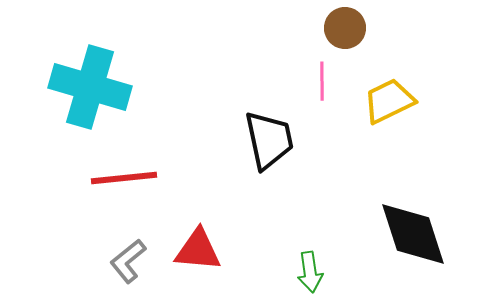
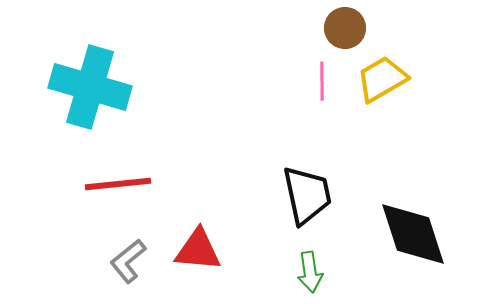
yellow trapezoid: moved 7 px left, 22 px up; rotated 4 degrees counterclockwise
black trapezoid: moved 38 px right, 55 px down
red line: moved 6 px left, 6 px down
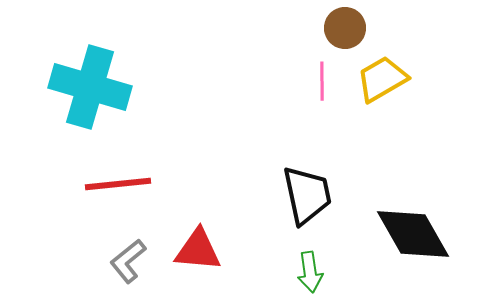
black diamond: rotated 12 degrees counterclockwise
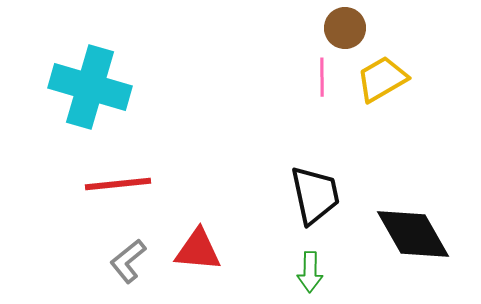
pink line: moved 4 px up
black trapezoid: moved 8 px right
green arrow: rotated 9 degrees clockwise
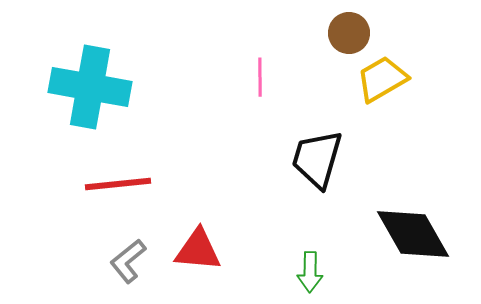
brown circle: moved 4 px right, 5 px down
pink line: moved 62 px left
cyan cross: rotated 6 degrees counterclockwise
black trapezoid: moved 2 px right, 36 px up; rotated 152 degrees counterclockwise
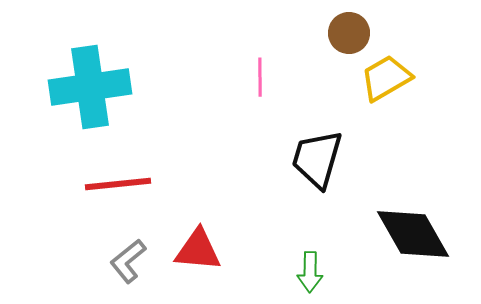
yellow trapezoid: moved 4 px right, 1 px up
cyan cross: rotated 18 degrees counterclockwise
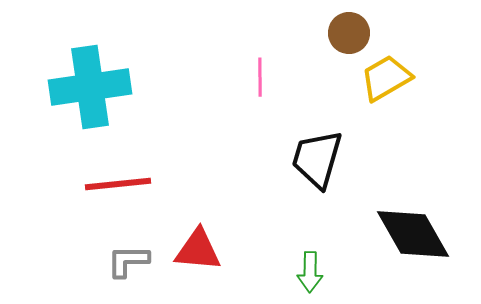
gray L-shape: rotated 39 degrees clockwise
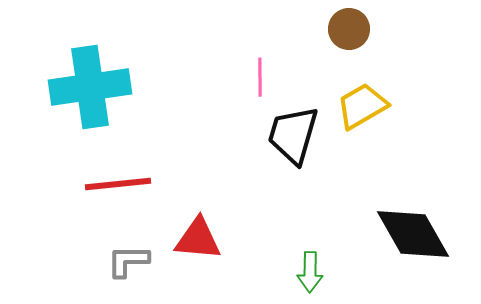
brown circle: moved 4 px up
yellow trapezoid: moved 24 px left, 28 px down
black trapezoid: moved 24 px left, 24 px up
red triangle: moved 11 px up
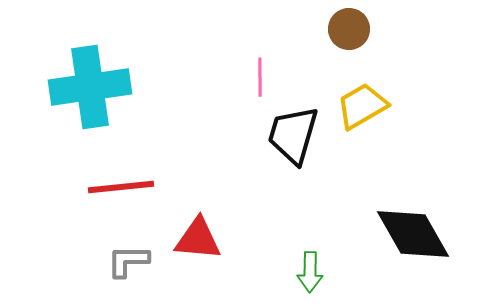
red line: moved 3 px right, 3 px down
